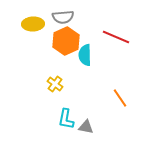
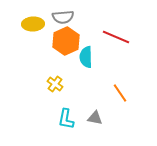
cyan semicircle: moved 1 px right, 2 px down
orange line: moved 5 px up
gray triangle: moved 9 px right, 9 px up
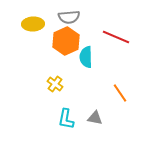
gray semicircle: moved 6 px right
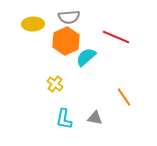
cyan semicircle: rotated 50 degrees clockwise
orange line: moved 4 px right, 4 px down
cyan L-shape: moved 2 px left
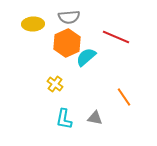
orange hexagon: moved 1 px right, 2 px down
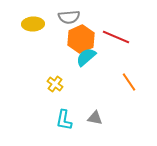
orange hexagon: moved 14 px right, 4 px up
orange line: moved 5 px right, 15 px up
cyan L-shape: moved 1 px down
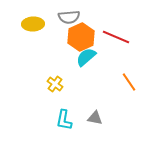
orange hexagon: moved 2 px up
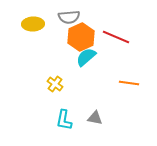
orange line: moved 1 px down; rotated 48 degrees counterclockwise
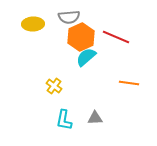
yellow cross: moved 1 px left, 2 px down
gray triangle: rotated 14 degrees counterclockwise
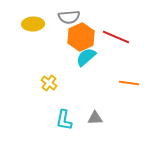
yellow cross: moved 5 px left, 3 px up
